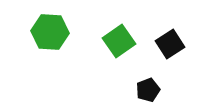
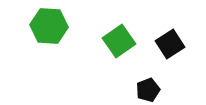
green hexagon: moved 1 px left, 6 px up
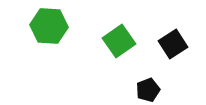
black square: moved 3 px right
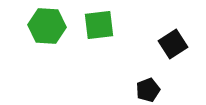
green hexagon: moved 2 px left
green square: moved 20 px left, 16 px up; rotated 28 degrees clockwise
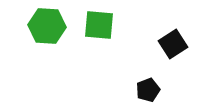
green square: rotated 12 degrees clockwise
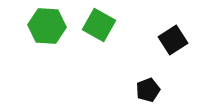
green square: rotated 24 degrees clockwise
black square: moved 4 px up
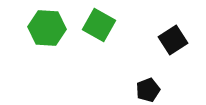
green hexagon: moved 2 px down
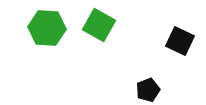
black square: moved 7 px right, 1 px down; rotated 32 degrees counterclockwise
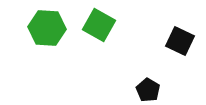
black pentagon: rotated 20 degrees counterclockwise
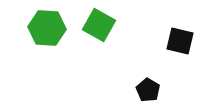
black square: rotated 12 degrees counterclockwise
